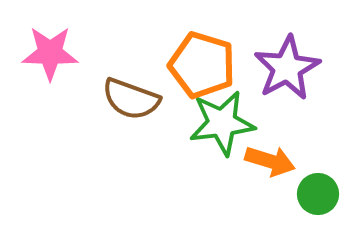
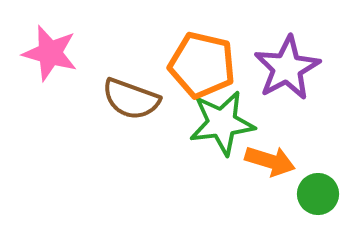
pink star: rotated 14 degrees clockwise
orange pentagon: rotated 4 degrees counterclockwise
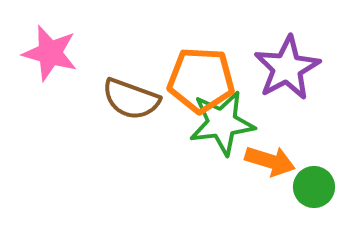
orange pentagon: moved 1 px left, 15 px down; rotated 10 degrees counterclockwise
green circle: moved 4 px left, 7 px up
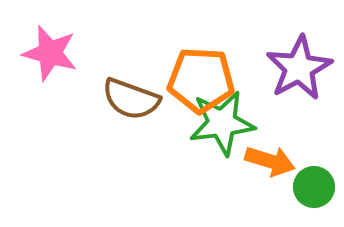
purple star: moved 12 px right
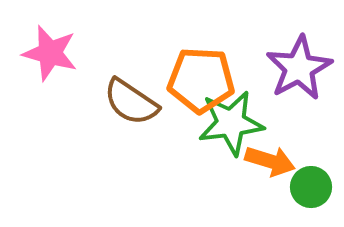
brown semicircle: moved 3 px down; rotated 14 degrees clockwise
green star: moved 9 px right
green circle: moved 3 px left
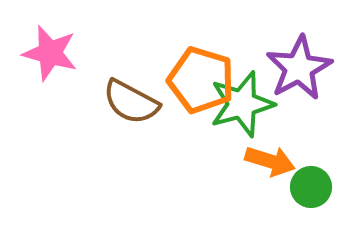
orange pentagon: rotated 14 degrees clockwise
brown semicircle: rotated 6 degrees counterclockwise
green star: moved 11 px right, 19 px up; rotated 8 degrees counterclockwise
